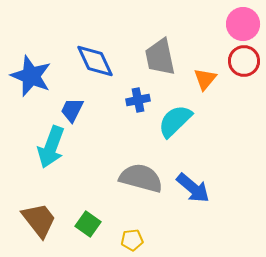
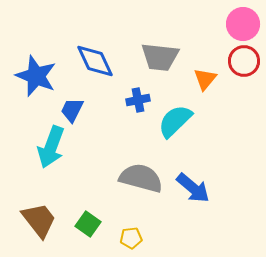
gray trapezoid: rotated 72 degrees counterclockwise
blue star: moved 5 px right
yellow pentagon: moved 1 px left, 2 px up
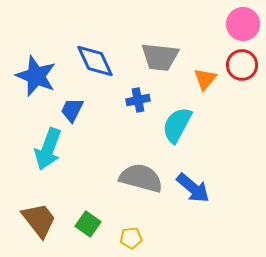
red circle: moved 2 px left, 4 px down
cyan semicircle: moved 2 px right, 4 px down; rotated 18 degrees counterclockwise
cyan arrow: moved 3 px left, 2 px down
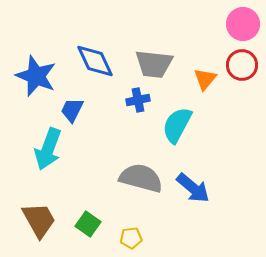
gray trapezoid: moved 6 px left, 7 px down
brown trapezoid: rotated 9 degrees clockwise
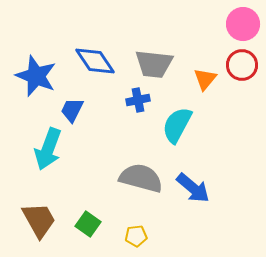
blue diamond: rotated 9 degrees counterclockwise
yellow pentagon: moved 5 px right, 2 px up
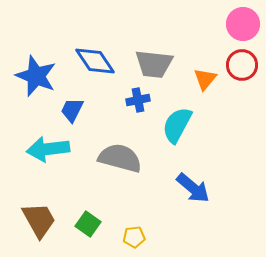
cyan arrow: rotated 63 degrees clockwise
gray semicircle: moved 21 px left, 20 px up
yellow pentagon: moved 2 px left, 1 px down
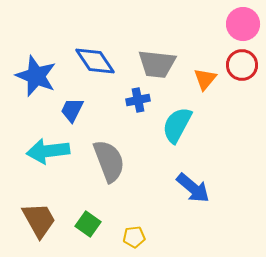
gray trapezoid: moved 3 px right
cyan arrow: moved 2 px down
gray semicircle: moved 11 px left, 3 px down; rotated 54 degrees clockwise
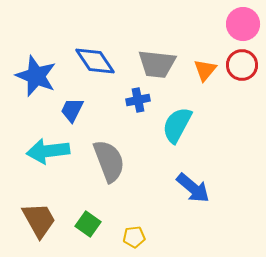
orange triangle: moved 9 px up
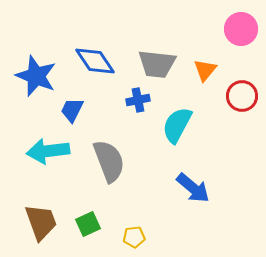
pink circle: moved 2 px left, 5 px down
red circle: moved 31 px down
brown trapezoid: moved 2 px right, 2 px down; rotated 9 degrees clockwise
green square: rotated 30 degrees clockwise
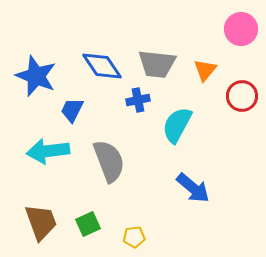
blue diamond: moved 7 px right, 5 px down
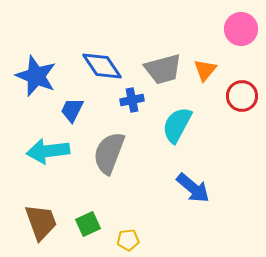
gray trapezoid: moved 6 px right, 5 px down; rotated 21 degrees counterclockwise
blue cross: moved 6 px left
gray semicircle: moved 8 px up; rotated 138 degrees counterclockwise
yellow pentagon: moved 6 px left, 3 px down
